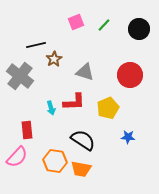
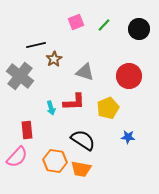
red circle: moved 1 px left, 1 px down
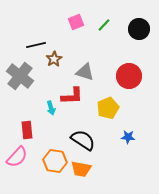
red L-shape: moved 2 px left, 6 px up
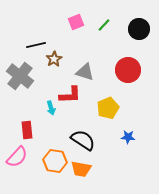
red circle: moved 1 px left, 6 px up
red L-shape: moved 2 px left, 1 px up
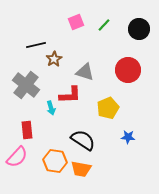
gray cross: moved 6 px right, 9 px down
